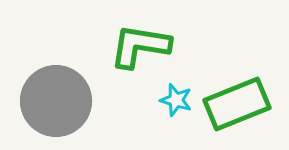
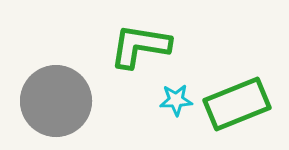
cyan star: rotated 20 degrees counterclockwise
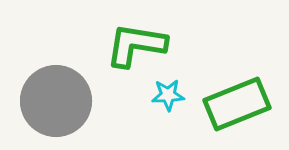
green L-shape: moved 4 px left, 1 px up
cyan star: moved 8 px left, 5 px up
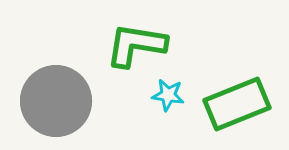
cyan star: rotated 12 degrees clockwise
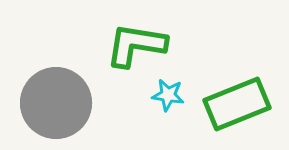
gray circle: moved 2 px down
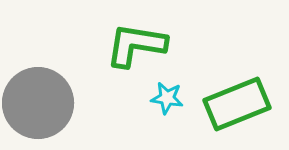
cyan star: moved 1 px left, 3 px down
gray circle: moved 18 px left
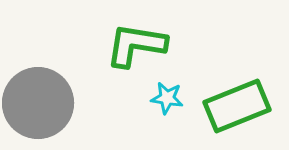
green rectangle: moved 2 px down
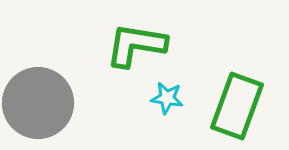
green rectangle: rotated 48 degrees counterclockwise
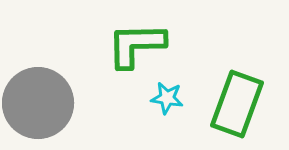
green L-shape: rotated 10 degrees counterclockwise
green rectangle: moved 2 px up
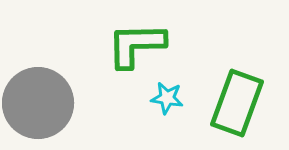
green rectangle: moved 1 px up
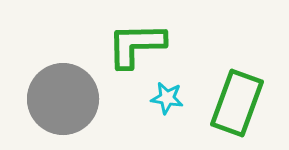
gray circle: moved 25 px right, 4 px up
